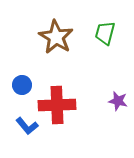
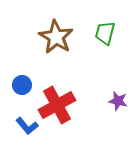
red cross: rotated 27 degrees counterclockwise
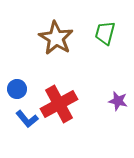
brown star: moved 1 px down
blue circle: moved 5 px left, 4 px down
red cross: moved 2 px right, 1 px up
blue L-shape: moved 7 px up
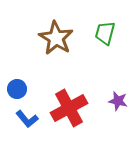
red cross: moved 10 px right, 4 px down
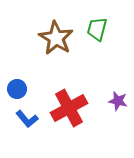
green trapezoid: moved 8 px left, 4 px up
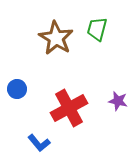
blue L-shape: moved 12 px right, 24 px down
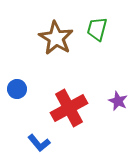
purple star: rotated 12 degrees clockwise
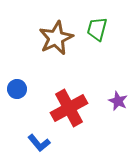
brown star: rotated 16 degrees clockwise
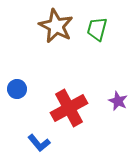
brown star: moved 12 px up; rotated 20 degrees counterclockwise
